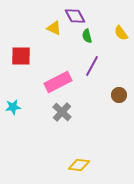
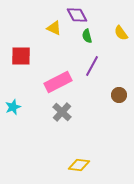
purple diamond: moved 2 px right, 1 px up
cyan star: rotated 14 degrees counterclockwise
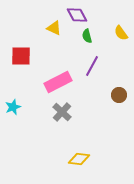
yellow diamond: moved 6 px up
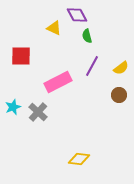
yellow semicircle: moved 35 px down; rotated 91 degrees counterclockwise
gray cross: moved 24 px left
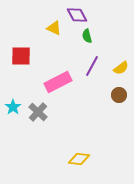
cyan star: rotated 14 degrees counterclockwise
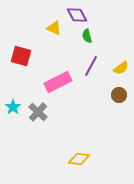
red square: rotated 15 degrees clockwise
purple line: moved 1 px left
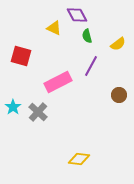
yellow semicircle: moved 3 px left, 24 px up
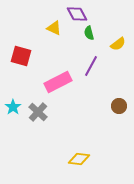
purple diamond: moved 1 px up
green semicircle: moved 2 px right, 3 px up
brown circle: moved 11 px down
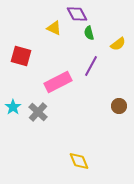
yellow diamond: moved 2 px down; rotated 60 degrees clockwise
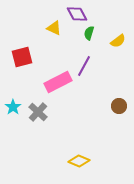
green semicircle: rotated 32 degrees clockwise
yellow semicircle: moved 3 px up
red square: moved 1 px right, 1 px down; rotated 30 degrees counterclockwise
purple line: moved 7 px left
yellow diamond: rotated 45 degrees counterclockwise
